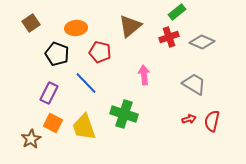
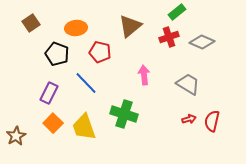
gray trapezoid: moved 6 px left
orange square: rotated 18 degrees clockwise
brown star: moved 15 px left, 3 px up
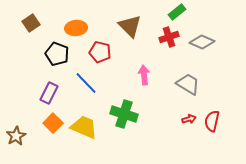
brown triangle: rotated 35 degrees counterclockwise
yellow trapezoid: rotated 132 degrees clockwise
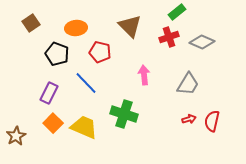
gray trapezoid: rotated 90 degrees clockwise
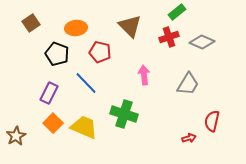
red arrow: moved 19 px down
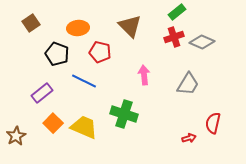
orange ellipse: moved 2 px right
red cross: moved 5 px right
blue line: moved 2 px left, 2 px up; rotated 20 degrees counterclockwise
purple rectangle: moved 7 px left; rotated 25 degrees clockwise
red semicircle: moved 1 px right, 2 px down
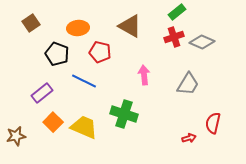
brown triangle: rotated 15 degrees counterclockwise
orange square: moved 1 px up
brown star: rotated 18 degrees clockwise
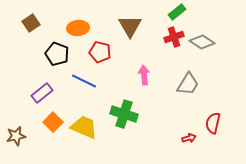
brown triangle: rotated 30 degrees clockwise
gray diamond: rotated 10 degrees clockwise
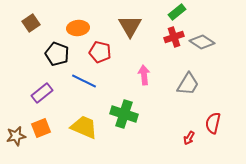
orange square: moved 12 px left, 6 px down; rotated 24 degrees clockwise
red arrow: rotated 136 degrees clockwise
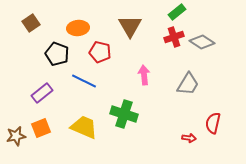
red arrow: rotated 112 degrees counterclockwise
